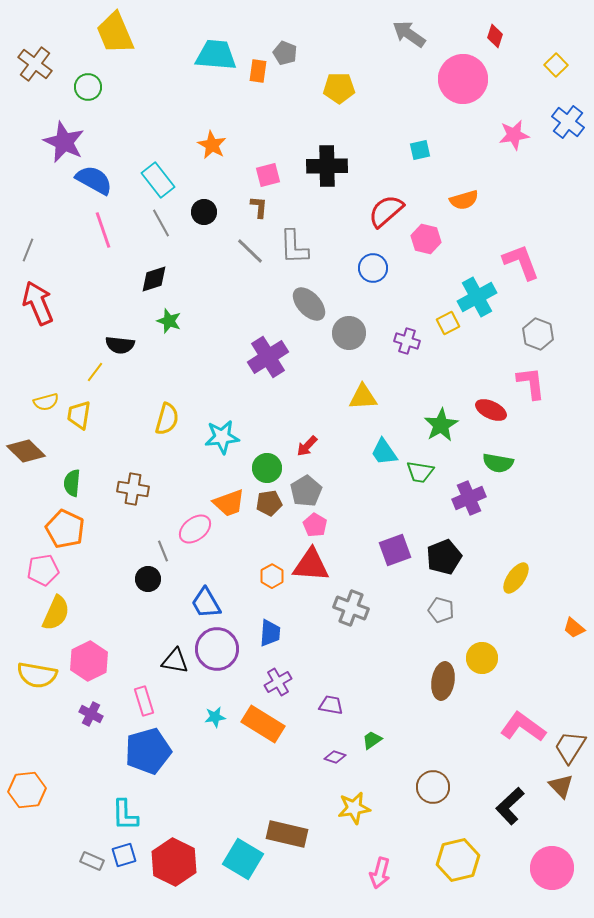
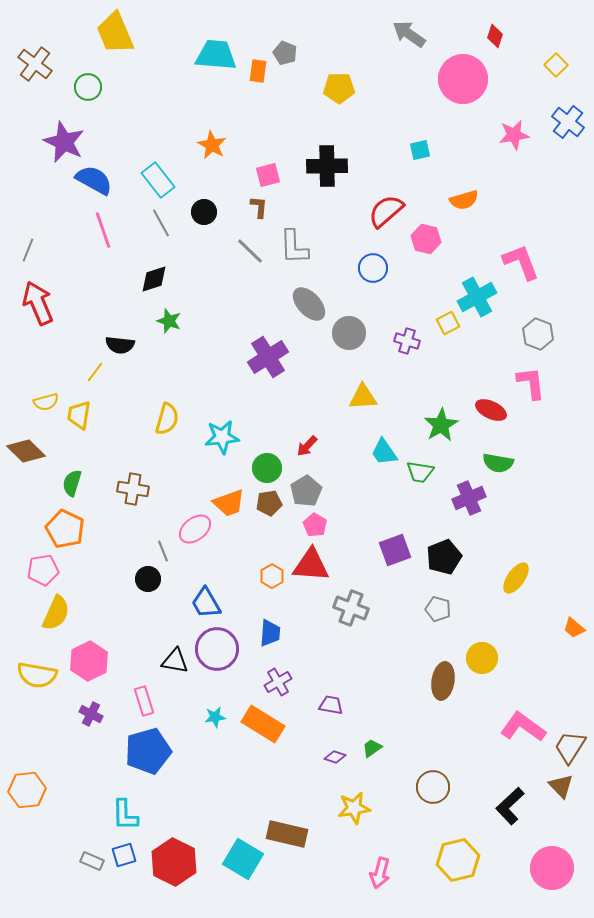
green semicircle at (72, 483): rotated 12 degrees clockwise
gray pentagon at (441, 610): moved 3 px left, 1 px up
green trapezoid at (372, 740): moved 8 px down
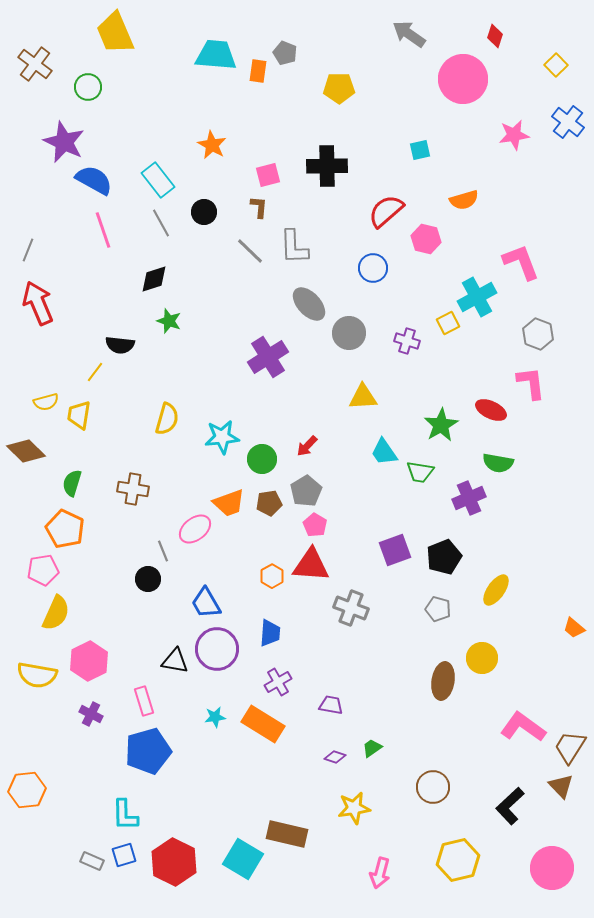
green circle at (267, 468): moved 5 px left, 9 px up
yellow ellipse at (516, 578): moved 20 px left, 12 px down
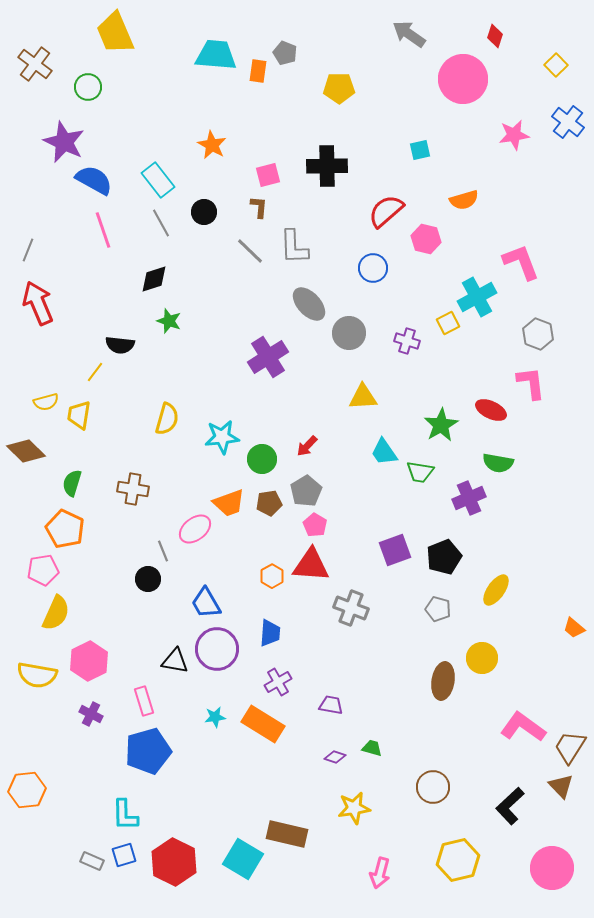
green trapezoid at (372, 748): rotated 50 degrees clockwise
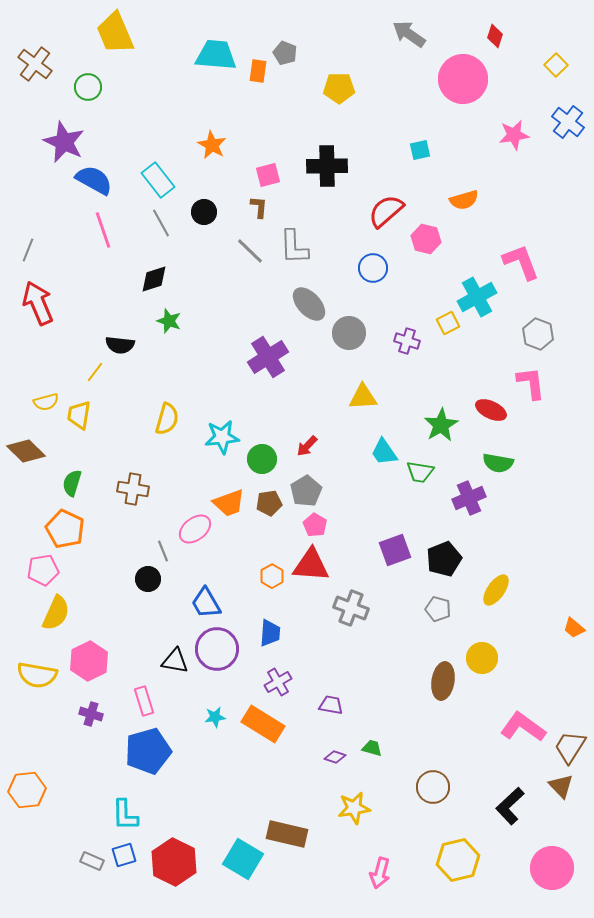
black pentagon at (444, 557): moved 2 px down
purple cross at (91, 714): rotated 10 degrees counterclockwise
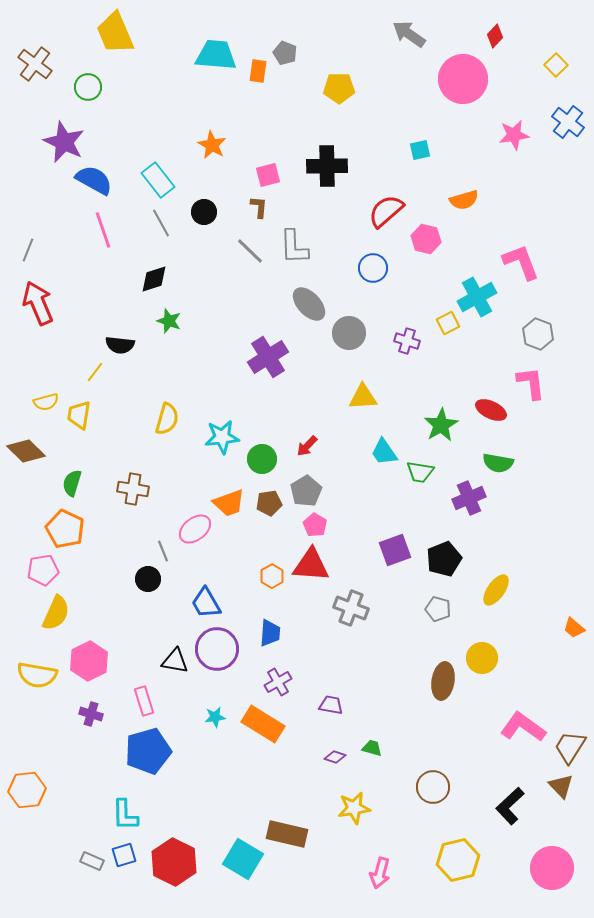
red diamond at (495, 36): rotated 25 degrees clockwise
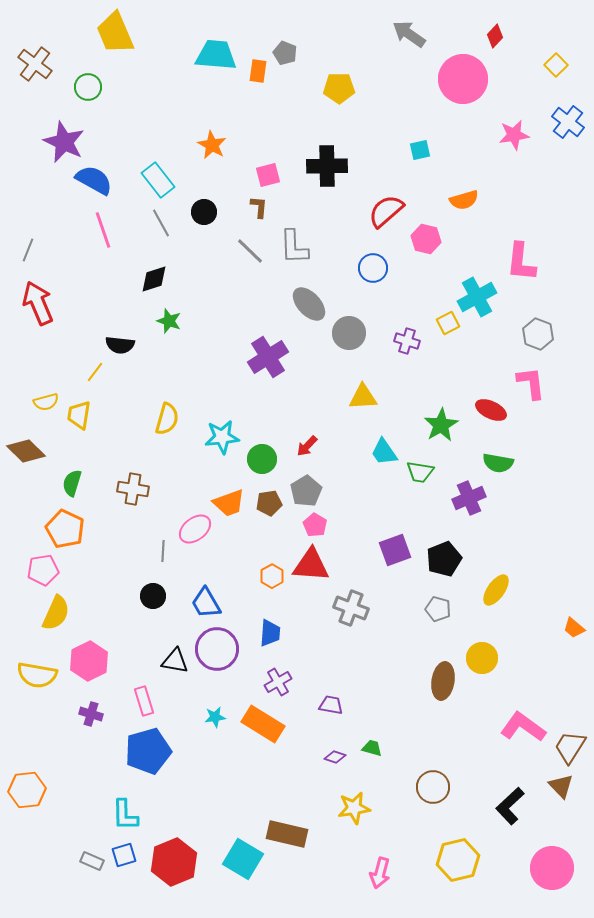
pink L-shape at (521, 262): rotated 153 degrees counterclockwise
gray line at (163, 551): rotated 25 degrees clockwise
black circle at (148, 579): moved 5 px right, 17 px down
red hexagon at (174, 862): rotated 12 degrees clockwise
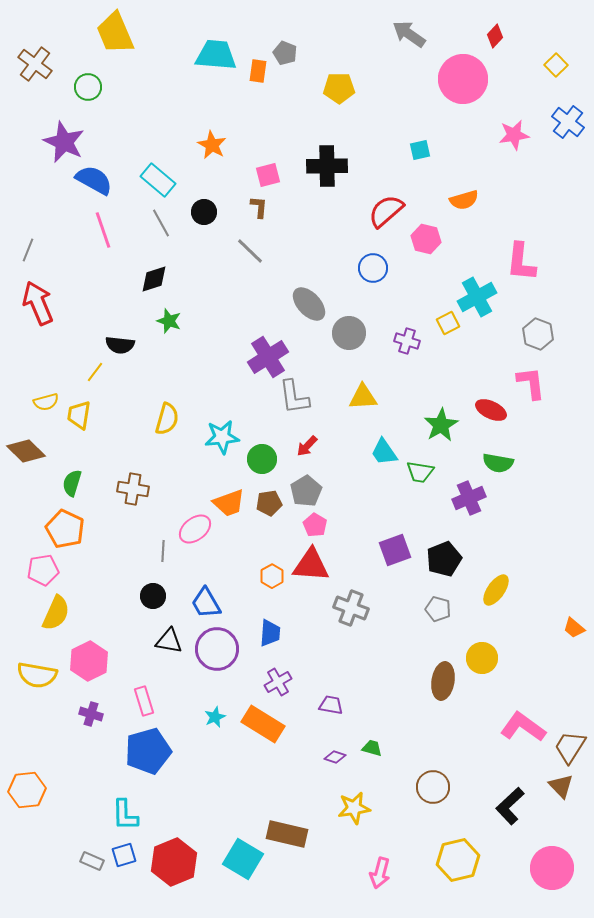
cyan rectangle at (158, 180): rotated 12 degrees counterclockwise
gray L-shape at (294, 247): moved 150 px down; rotated 6 degrees counterclockwise
black triangle at (175, 661): moved 6 px left, 20 px up
cyan star at (215, 717): rotated 15 degrees counterclockwise
